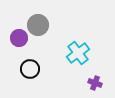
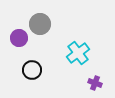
gray circle: moved 2 px right, 1 px up
black circle: moved 2 px right, 1 px down
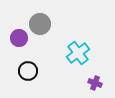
black circle: moved 4 px left, 1 px down
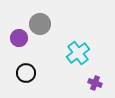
black circle: moved 2 px left, 2 px down
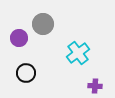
gray circle: moved 3 px right
purple cross: moved 3 px down; rotated 16 degrees counterclockwise
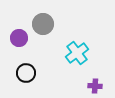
cyan cross: moved 1 px left
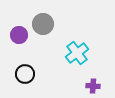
purple circle: moved 3 px up
black circle: moved 1 px left, 1 px down
purple cross: moved 2 px left
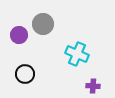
cyan cross: moved 1 px down; rotated 30 degrees counterclockwise
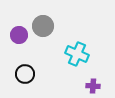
gray circle: moved 2 px down
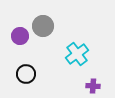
purple circle: moved 1 px right, 1 px down
cyan cross: rotated 30 degrees clockwise
black circle: moved 1 px right
